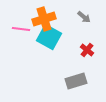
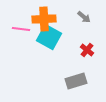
orange cross: rotated 15 degrees clockwise
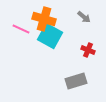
orange cross: rotated 20 degrees clockwise
pink line: rotated 18 degrees clockwise
cyan square: moved 1 px right, 1 px up
red cross: moved 1 px right; rotated 16 degrees counterclockwise
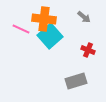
orange cross: rotated 10 degrees counterclockwise
cyan square: rotated 20 degrees clockwise
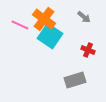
orange cross: rotated 30 degrees clockwise
pink line: moved 1 px left, 4 px up
cyan square: rotated 15 degrees counterclockwise
gray rectangle: moved 1 px left, 1 px up
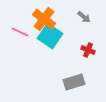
pink line: moved 7 px down
gray rectangle: moved 1 px left, 2 px down
